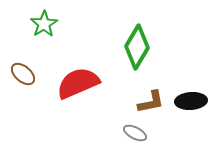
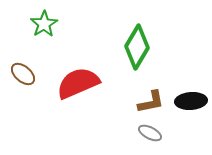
gray ellipse: moved 15 px right
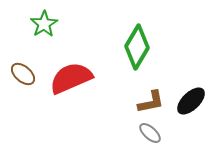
red semicircle: moved 7 px left, 5 px up
black ellipse: rotated 40 degrees counterclockwise
gray ellipse: rotated 15 degrees clockwise
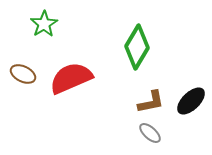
brown ellipse: rotated 15 degrees counterclockwise
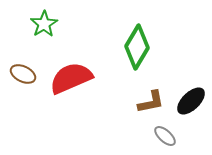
gray ellipse: moved 15 px right, 3 px down
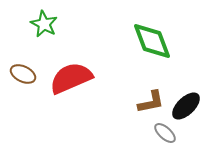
green star: rotated 12 degrees counterclockwise
green diamond: moved 15 px right, 6 px up; rotated 51 degrees counterclockwise
black ellipse: moved 5 px left, 5 px down
gray ellipse: moved 3 px up
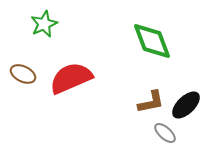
green star: rotated 20 degrees clockwise
black ellipse: moved 1 px up
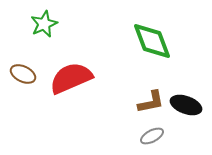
black ellipse: rotated 64 degrees clockwise
gray ellipse: moved 13 px left, 3 px down; rotated 70 degrees counterclockwise
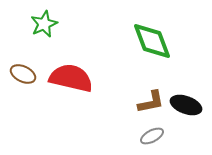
red semicircle: rotated 36 degrees clockwise
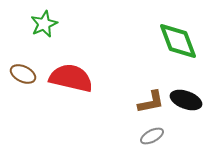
green diamond: moved 26 px right
black ellipse: moved 5 px up
